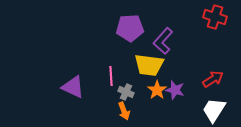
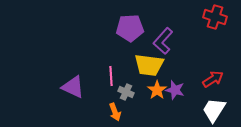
orange arrow: moved 9 px left, 1 px down
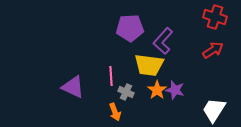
red arrow: moved 29 px up
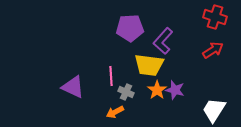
orange arrow: rotated 84 degrees clockwise
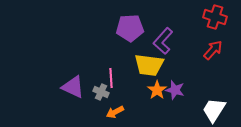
red arrow: rotated 15 degrees counterclockwise
pink line: moved 2 px down
gray cross: moved 25 px left
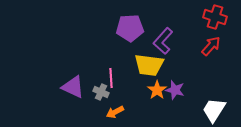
red arrow: moved 2 px left, 4 px up
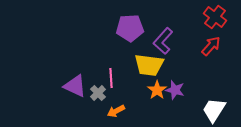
red cross: rotated 20 degrees clockwise
purple triangle: moved 2 px right, 1 px up
gray cross: moved 3 px left, 1 px down; rotated 21 degrees clockwise
orange arrow: moved 1 px right, 1 px up
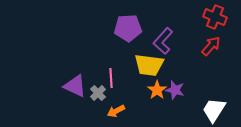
red cross: rotated 15 degrees counterclockwise
purple pentagon: moved 2 px left
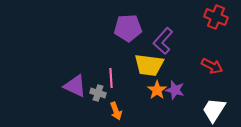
red cross: moved 1 px right
red arrow: moved 1 px right, 20 px down; rotated 75 degrees clockwise
gray cross: rotated 28 degrees counterclockwise
orange arrow: rotated 84 degrees counterclockwise
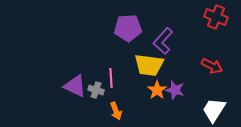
gray cross: moved 2 px left, 3 px up
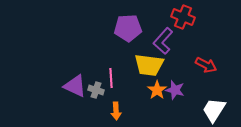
red cross: moved 33 px left
red arrow: moved 6 px left, 1 px up
orange arrow: rotated 18 degrees clockwise
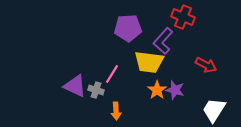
yellow trapezoid: moved 3 px up
pink line: moved 1 px right, 4 px up; rotated 36 degrees clockwise
